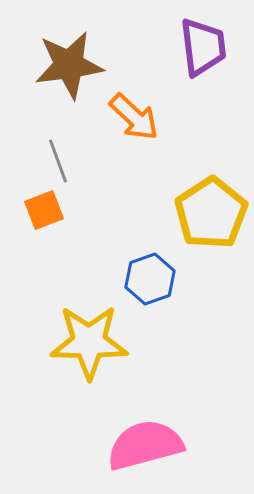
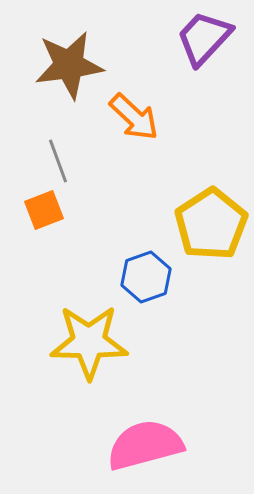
purple trapezoid: moved 1 px right, 9 px up; rotated 130 degrees counterclockwise
yellow pentagon: moved 11 px down
blue hexagon: moved 4 px left, 2 px up
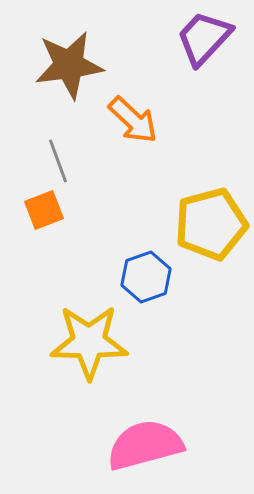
orange arrow: moved 1 px left, 3 px down
yellow pentagon: rotated 18 degrees clockwise
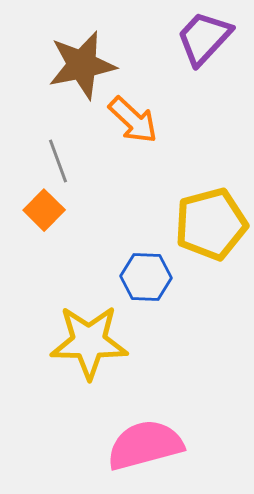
brown star: moved 13 px right; rotated 4 degrees counterclockwise
orange square: rotated 24 degrees counterclockwise
blue hexagon: rotated 21 degrees clockwise
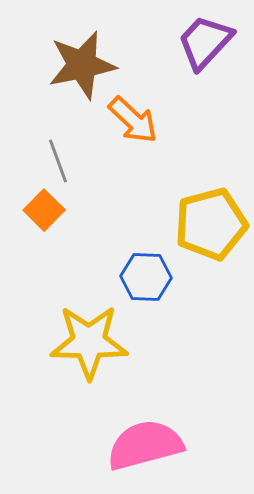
purple trapezoid: moved 1 px right, 4 px down
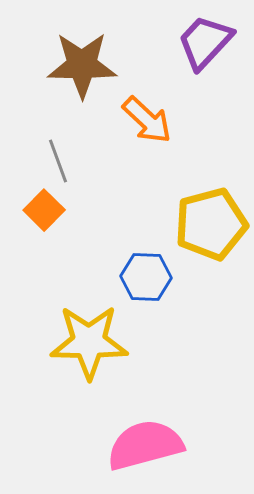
brown star: rotated 12 degrees clockwise
orange arrow: moved 14 px right
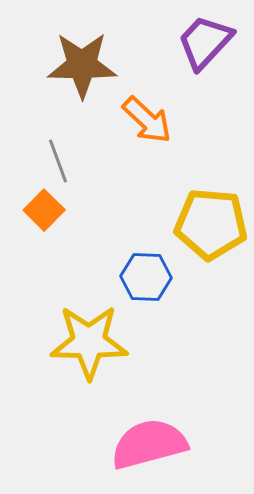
yellow pentagon: rotated 20 degrees clockwise
pink semicircle: moved 4 px right, 1 px up
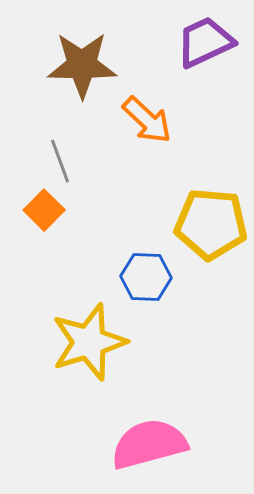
purple trapezoid: rotated 22 degrees clockwise
gray line: moved 2 px right
yellow star: rotated 18 degrees counterclockwise
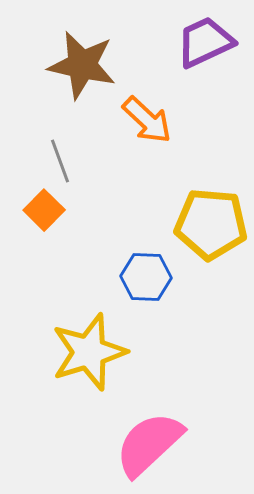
brown star: rotated 12 degrees clockwise
yellow star: moved 10 px down
pink semicircle: rotated 28 degrees counterclockwise
